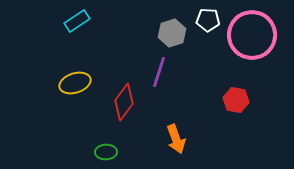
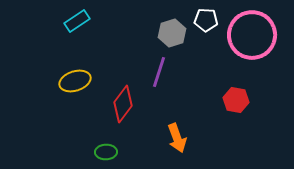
white pentagon: moved 2 px left
yellow ellipse: moved 2 px up
red diamond: moved 1 px left, 2 px down
orange arrow: moved 1 px right, 1 px up
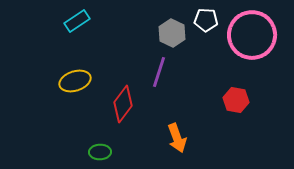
gray hexagon: rotated 16 degrees counterclockwise
green ellipse: moved 6 px left
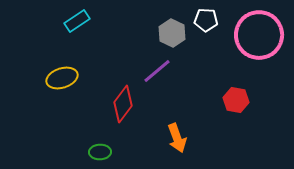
pink circle: moved 7 px right
purple line: moved 2 px left, 1 px up; rotated 32 degrees clockwise
yellow ellipse: moved 13 px left, 3 px up
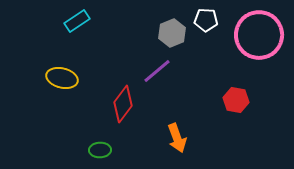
gray hexagon: rotated 12 degrees clockwise
yellow ellipse: rotated 32 degrees clockwise
green ellipse: moved 2 px up
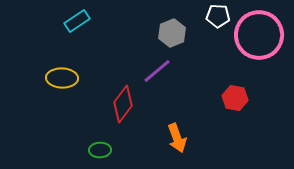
white pentagon: moved 12 px right, 4 px up
yellow ellipse: rotated 12 degrees counterclockwise
red hexagon: moved 1 px left, 2 px up
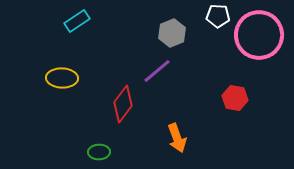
green ellipse: moved 1 px left, 2 px down
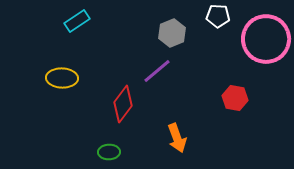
pink circle: moved 7 px right, 4 px down
green ellipse: moved 10 px right
